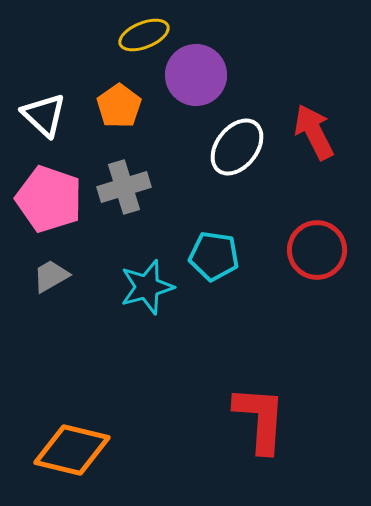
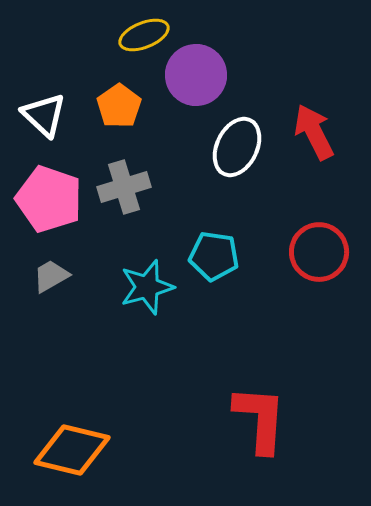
white ellipse: rotated 12 degrees counterclockwise
red circle: moved 2 px right, 2 px down
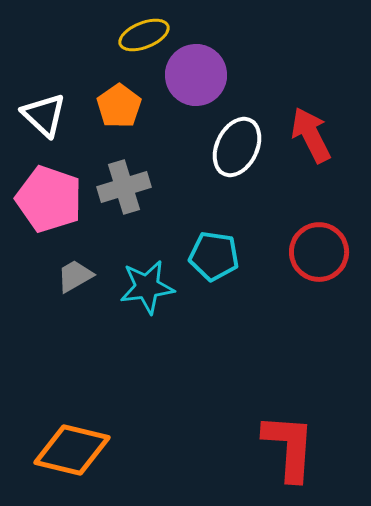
red arrow: moved 3 px left, 3 px down
gray trapezoid: moved 24 px right
cyan star: rotated 8 degrees clockwise
red L-shape: moved 29 px right, 28 px down
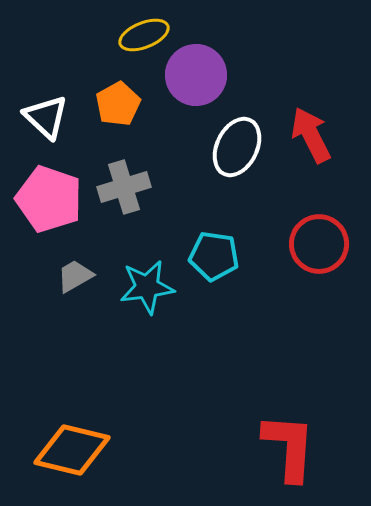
orange pentagon: moved 1 px left, 2 px up; rotated 6 degrees clockwise
white triangle: moved 2 px right, 2 px down
red circle: moved 8 px up
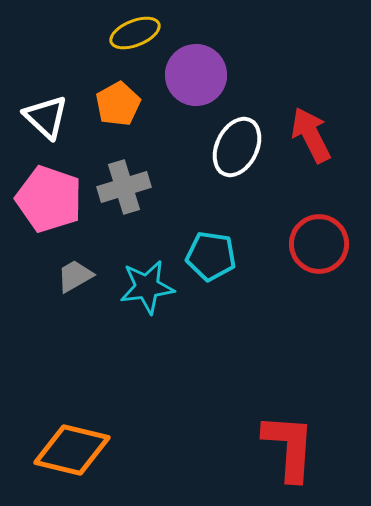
yellow ellipse: moved 9 px left, 2 px up
cyan pentagon: moved 3 px left
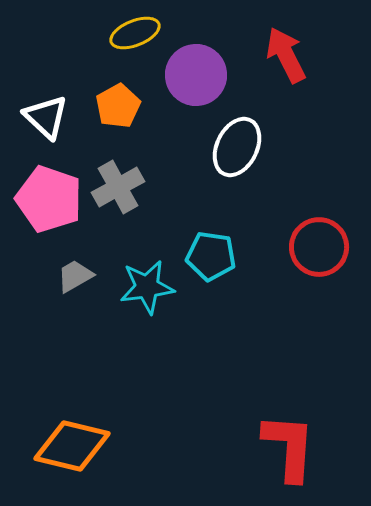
orange pentagon: moved 2 px down
red arrow: moved 25 px left, 80 px up
gray cross: moved 6 px left; rotated 12 degrees counterclockwise
red circle: moved 3 px down
orange diamond: moved 4 px up
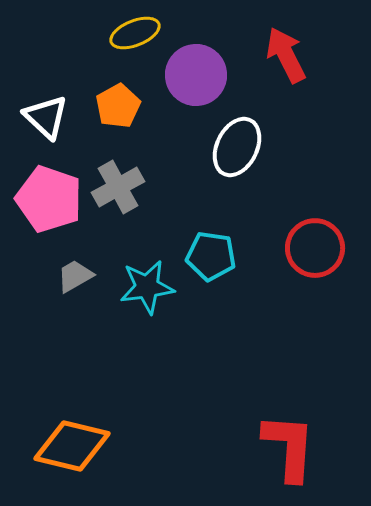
red circle: moved 4 px left, 1 px down
